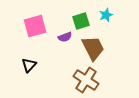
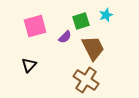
purple semicircle: rotated 24 degrees counterclockwise
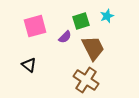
cyan star: moved 1 px right, 1 px down
black triangle: rotated 35 degrees counterclockwise
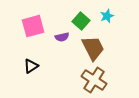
green square: rotated 30 degrees counterclockwise
pink square: moved 2 px left
purple semicircle: moved 3 px left; rotated 32 degrees clockwise
black triangle: moved 2 px right, 1 px down; rotated 49 degrees clockwise
brown cross: moved 8 px right
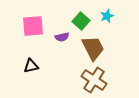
pink square: rotated 10 degrees clockwise
black triangle: rotated 21 degrees clockwise
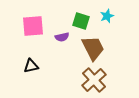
green square: rotated 24 degrees counterclockwise
brown cross: rotated 15 degrees clockwise
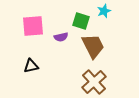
cyan star: moved 3 px left, 5 px up
purple semicircle: moved 1 px left
brown trapezoid: moved 2 px up
brown cross: moved 2 px down
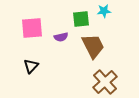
cyan star: rotated 16 degrees clockwise
green square: moved 2 px up; rotated 24 degrees counterclockwise
pink square: moved 1 px left, 2 px down
black triangle: rotated 35 degrees counterclockwise
brown cross: moved 11 px right
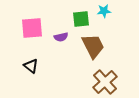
black triangle: rotated 35 degrees counterclockwise
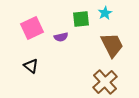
cyan star: moved 1 px right, 2 px down; rotated 24 degrees counterclockwise
pink square: rotated 20 degrees counterclockwise
brown trapezoid: moved 19 px right, 1 px up
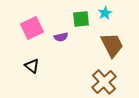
black triangle: moved 1 px right
brown cross: moved 1 px left
